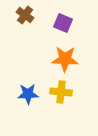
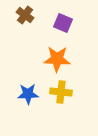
orange star: moved 8 px left
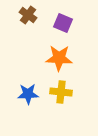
brown cross: moved 3 px right
orange star: moved 2 px right, 1 px up
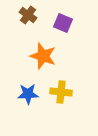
orange star: moved 16 px left, 2 px up; rotated 16 degrees clockwise
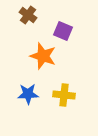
purple square: moved 8 px down
yellow cross: moved 3 px right, 3 px down
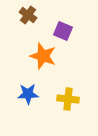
yellow cross: moved 4 px right, 4 px down
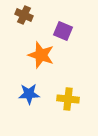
brown cross: moved 4 px left; rotated 12 degrees counterclockwise
orange star: moved 2 px left, 1 px up
blue star: moved 1 px right
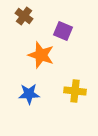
brown cross: moved 1 px down; rotated 12 degrees clockwise
yellow cross: moved 7 px right, 8 px up
